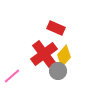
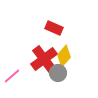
red rectangle: moved 2 px left
red cross: moved 5 px down
gray circle: moved 2 px down
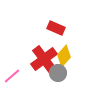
red rectangle: moved 2 px right
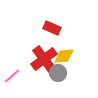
red rectangle: moved 4 px left
yellow diamond: rotated 45 degrees clockwise
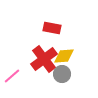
red rectangle: rotated 12 degrees counterclockwise
gray circle: moved 4 px right, 1 px down
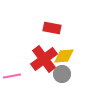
pink line: rotated 30 degrees clockwise
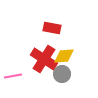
red cross: rotated 20 degrees counterclockwise
pink line: moved 1 px right
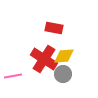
red rectangle: moved 2 px right
gray circle: moved 1 px right
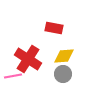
red cross: moved 16 px left
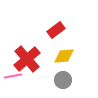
red rectangle: moved 2 px right, 2 px down; rotated 48 degrees counterclockwise
red cross: moved 1 px left; rotated 16 degrees clockwise
gray circle: moved 6 px down
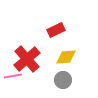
red rectangle: rotated 12 degrees clockwise
yellow diamond: moved 2 px right, 1 px down
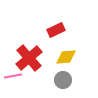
red cross: moved 2 px right, 1 px up
